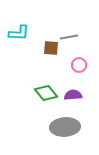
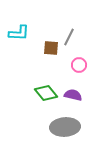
gray line: rotated 54 degrees counterclockwise
purple semicircle: rotated 18 degrees clockwise
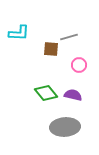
gray line: rotated 48 degrees clockwise
brown square: moved 1 px down
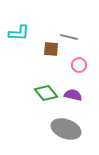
gray line: rotated 30 degrees clockwise
gray ellipse: moved 1 px right, 2 px down; rotated 24 degrees clockwise
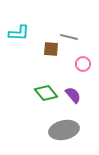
pink circle: moved 4 px right, 1 px up
purple semicircle: rotated 36 degrees clockwise
gray ellipse: moved 2 px left, 1 px down; rotated 32 degrees counterclockwise
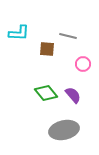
gray line: moved 1 px left, 1 px up
brown square: moved 4 px left
